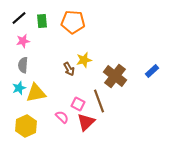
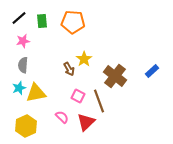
yellow star: moved 1 px up; rotated 21 degrees counterclockwise
pink square: moved 8 px up
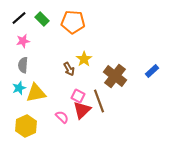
green rectangle: moved 2 px up; rotated 40 degrees counterclockwise
red triangle: moved 4 px left, 12 px up
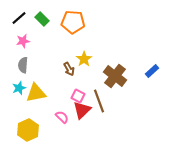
yellow hexagon: moved 2 px right, 4 px down
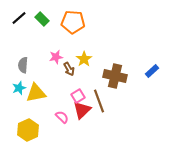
pink star: moved 33 px right, 16 px down
brown cross: rotated 25 degrees counterclockwise
pink square: rotated 32 degrees clockwise
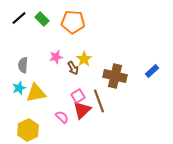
brown arrow: moved 4 px right, 1 px up
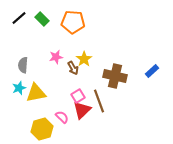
yellow hexagon: moved 14 px right, 1 px up; rotated 10 degrees clockwise
